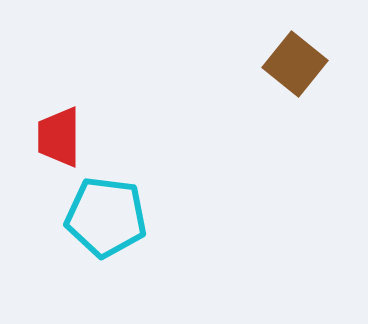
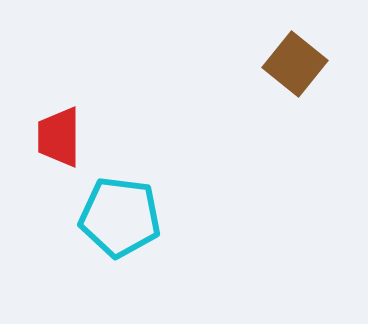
cyan pentagon: moved 14 px right
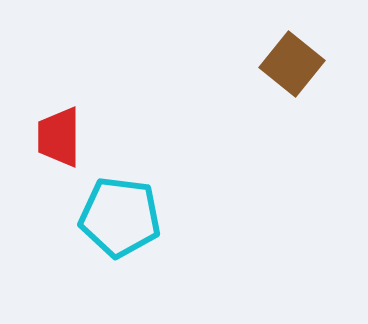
brown square: moved 3 px left
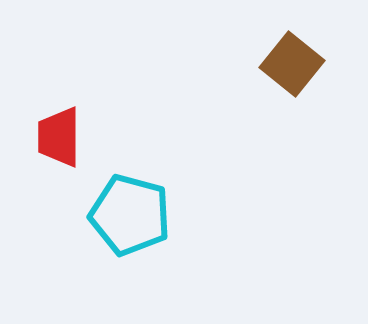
cyan pentagon: moved 10 px right, 2 px up; rotated 8 degrees clockwise
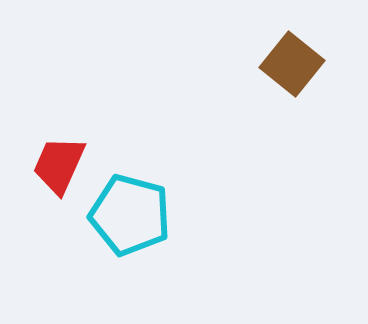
red trapezoid: moved 28 px down; rotated 24 degrees clockwise
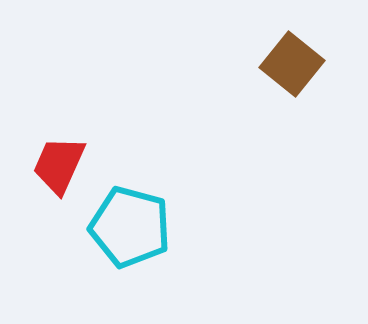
cyan pentagon: moved 12 px down
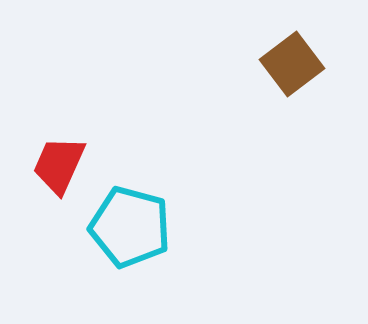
brown square: rotated 14 degrees clockwise
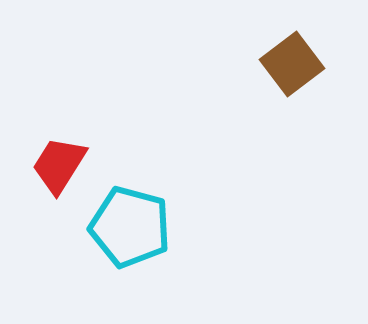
red trapezoid: rotated 8 degrees clockwise
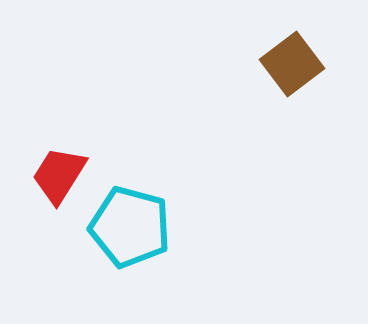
red trapezoid: moved 10 px down
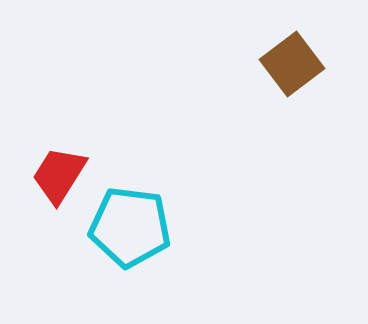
cyan pentagon: rotated 8 degrees counterclockwise
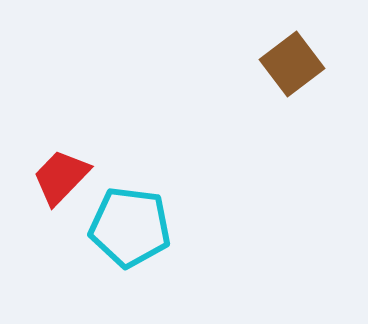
red trapezoid: moved 2 px right, 2 px down; rotated 12 degrees clockwise
